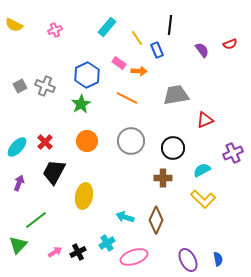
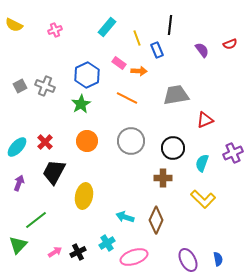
yellow line: rotated 14 degrees clockwise
cyan semicircle: moved 7 px up; rotated 42 degrees counterclockwise
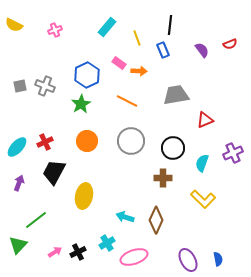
blue rectangle: moved 6 px right
gray square: rotated 16 degrees clockwise
orange line: moved 3 px down
red cross: rotated 21 degrees clockwise
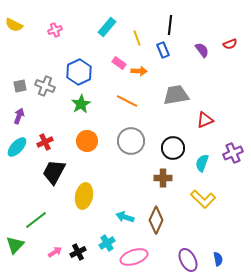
blue hexagon: moved 8 px left, 3 px up
purple arrow: moved 67 px up
green triangle: moved 3 px left
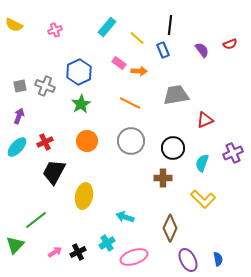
yellow line: rotated 28 degrees counterclockwise
orange line: moved 3 px right, 2 px down
brown diamond: moved 14 px right, 8 px down
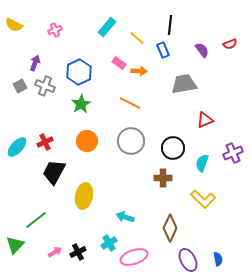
gray square: rotated 16 degrees counterclockwise
gray trapezoid: moved 8 px right, 11 px up
purple arrow: moved 16 px right, 53 px up
cyan cross: moved 2 px right
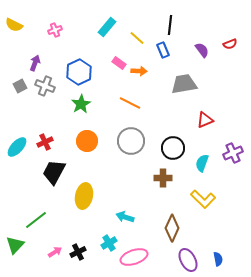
brown diamond: moved 2 px right
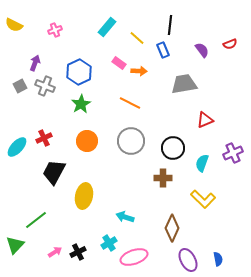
red cross: moved 1 px left, 4 px up
